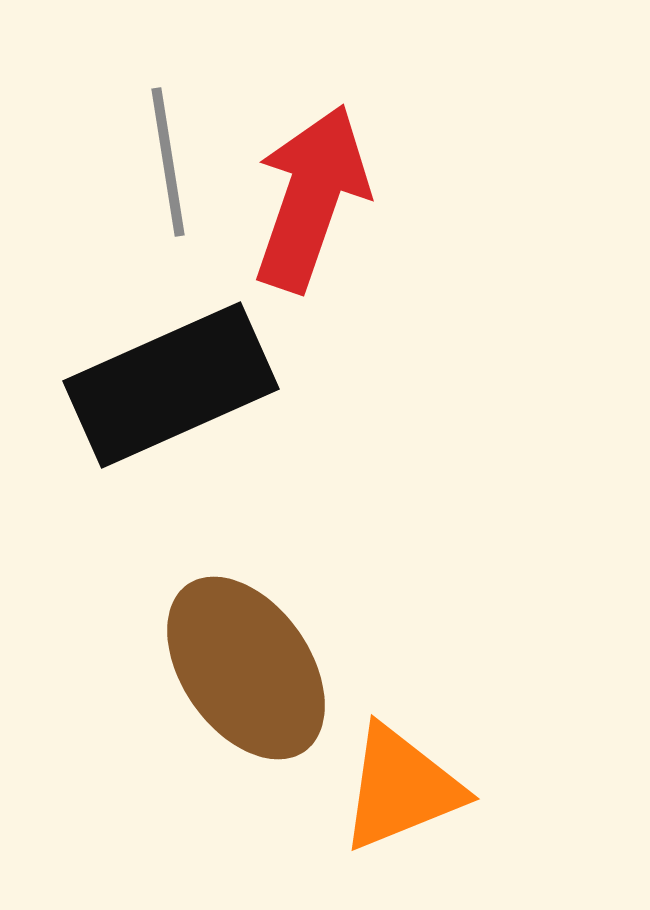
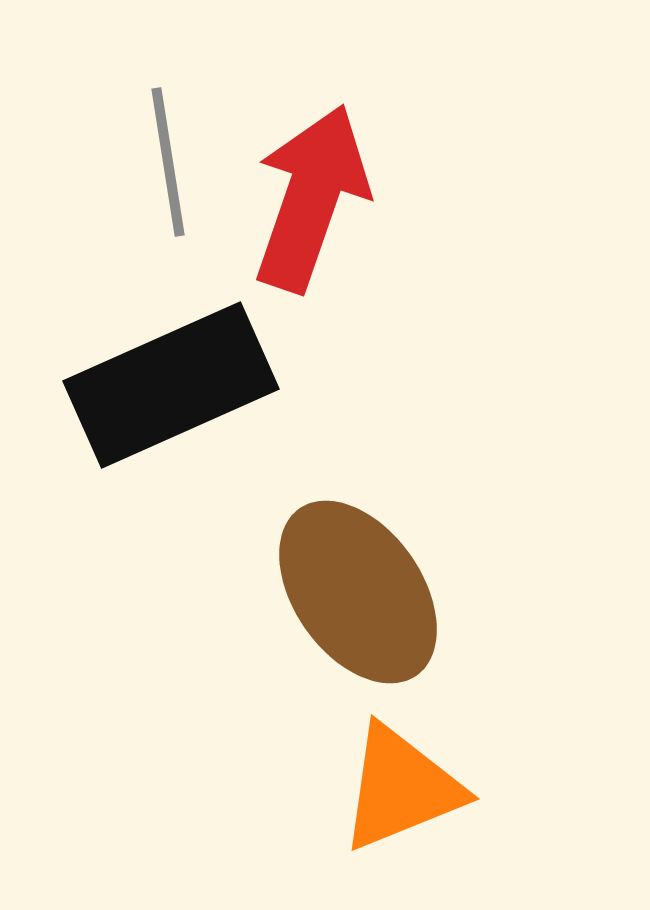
brown ellipse: moved 112 px right, 76 px up
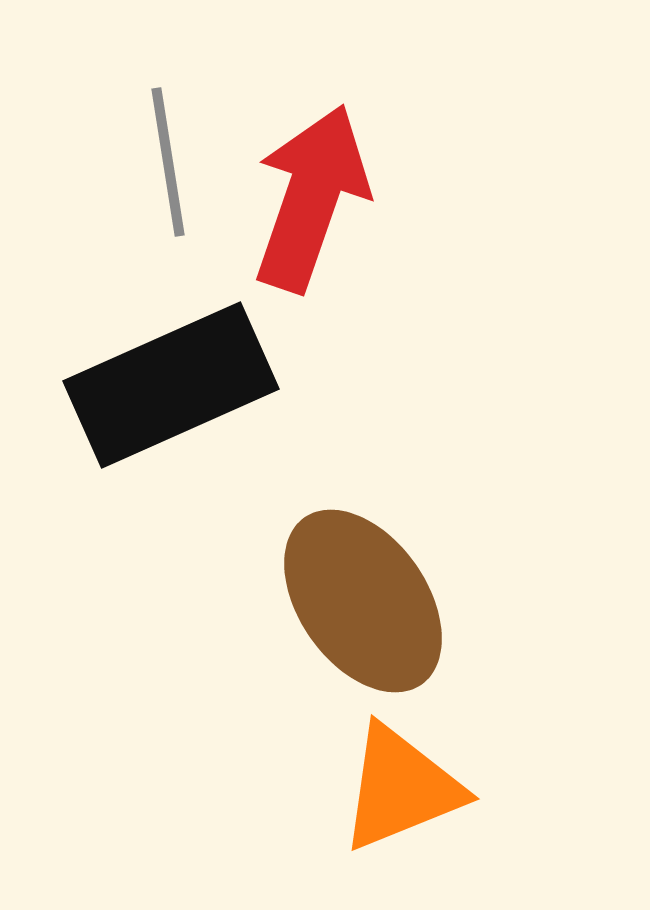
brown ellipse: moved 5 px right, 9 px down
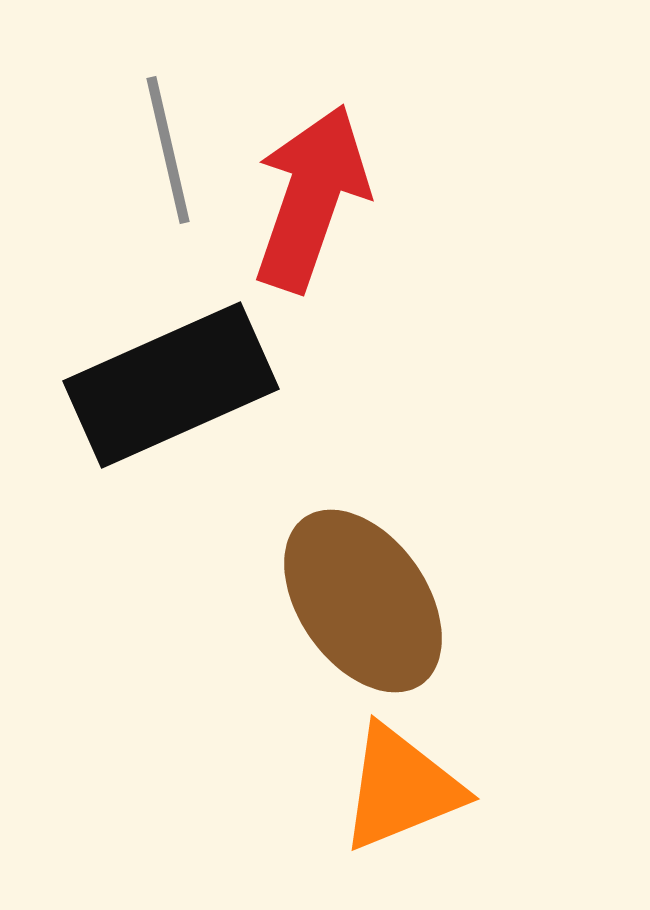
gray line: moved 12 px up; rotated 4 degrees counterclockwise
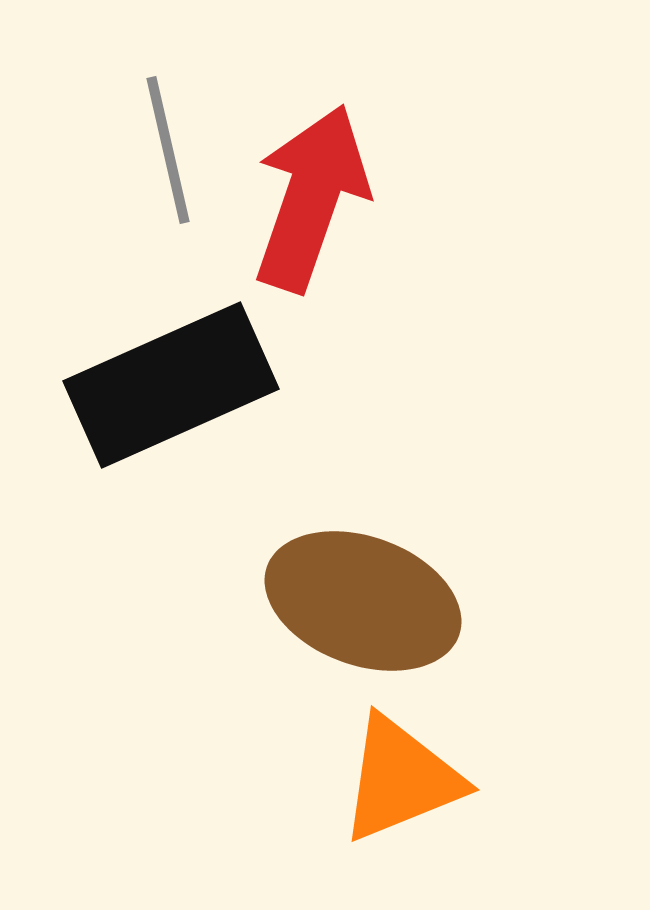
brown ellipse: rotated 35 degrees counterclockwise
orange triangle: moved 9 px up
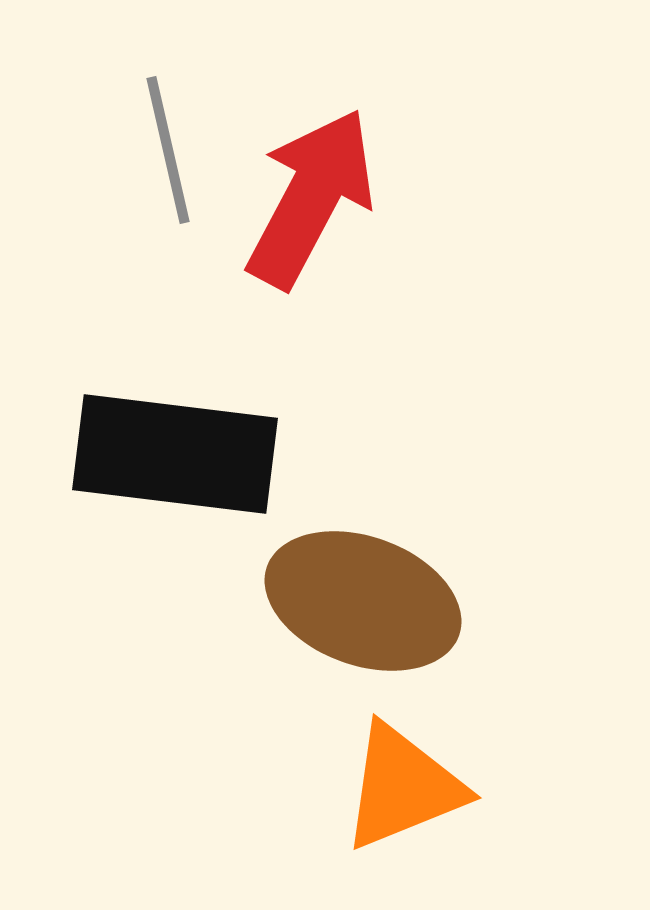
red arrow: rotated 9 degrees clockwise
black rectangle: moved 4 px right, 69 px down; rotated 31 degrees clockwise
orange triangle: moved 2 px right, 8 px down
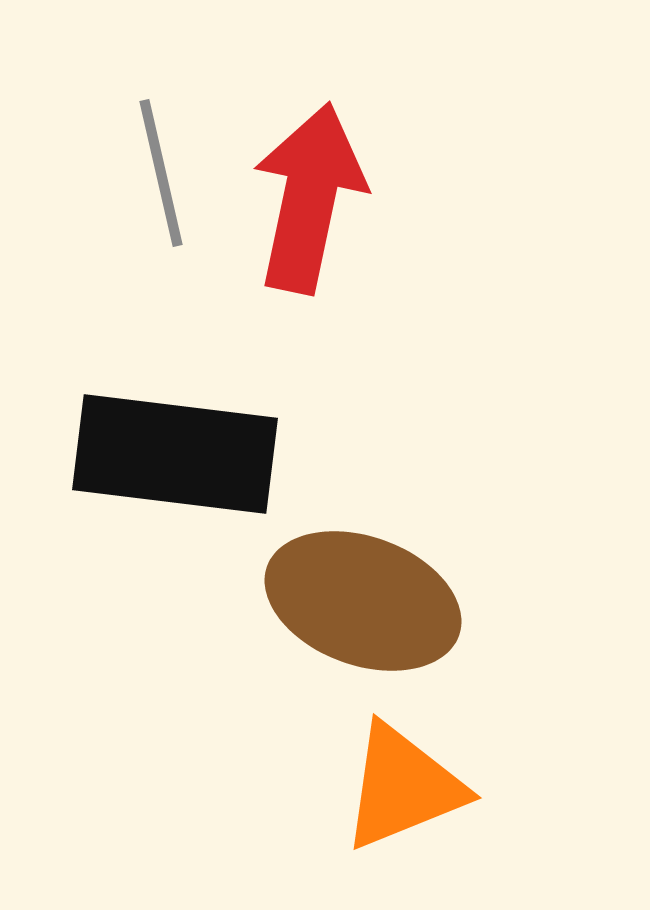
gray line: moved 7 px left, 23 px down
red arrow: moved 2 px left; rotated 16 degrees counterclockwise
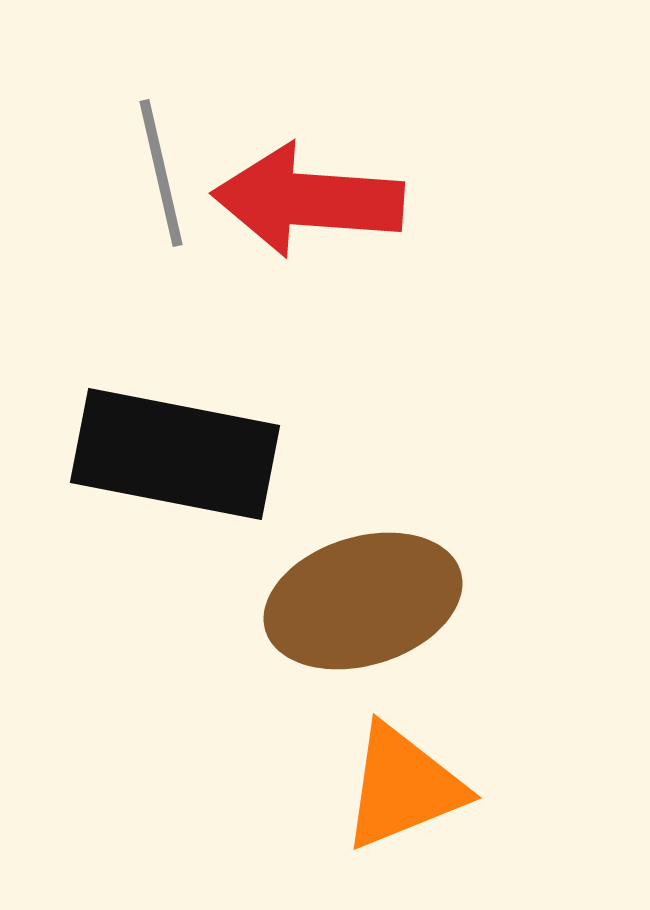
red arrow: moved 1 px left, 2 px down; rotated 98 degrees counterclockwise
black rectangle: rotated 4 degrees clockwise
brown ellipse: rotated 37 degrees counterclockwise
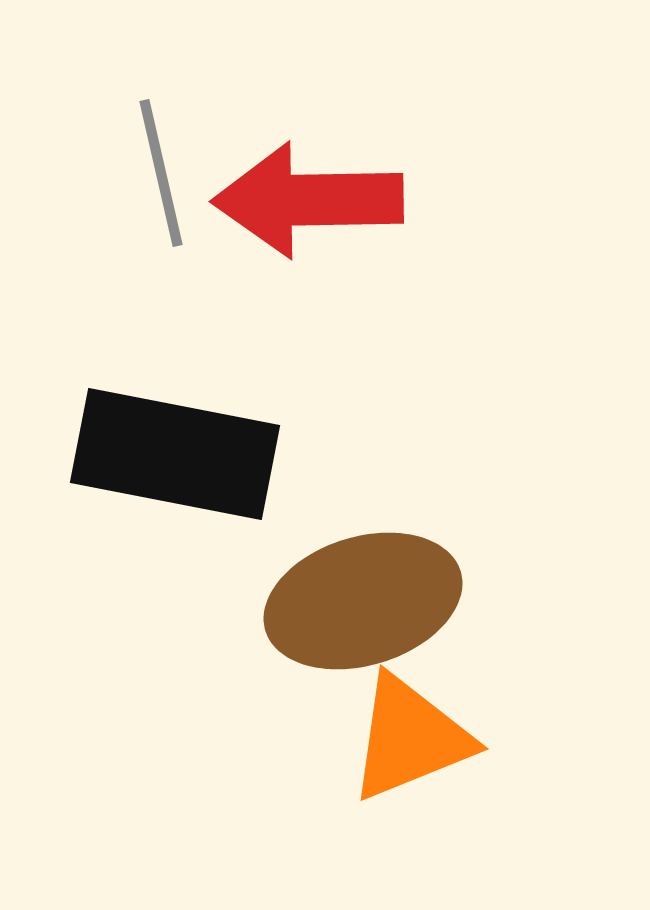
red arrow: rotated 5 degrees counterclockwise
orange triangle: moved 7 px right, 49 px up
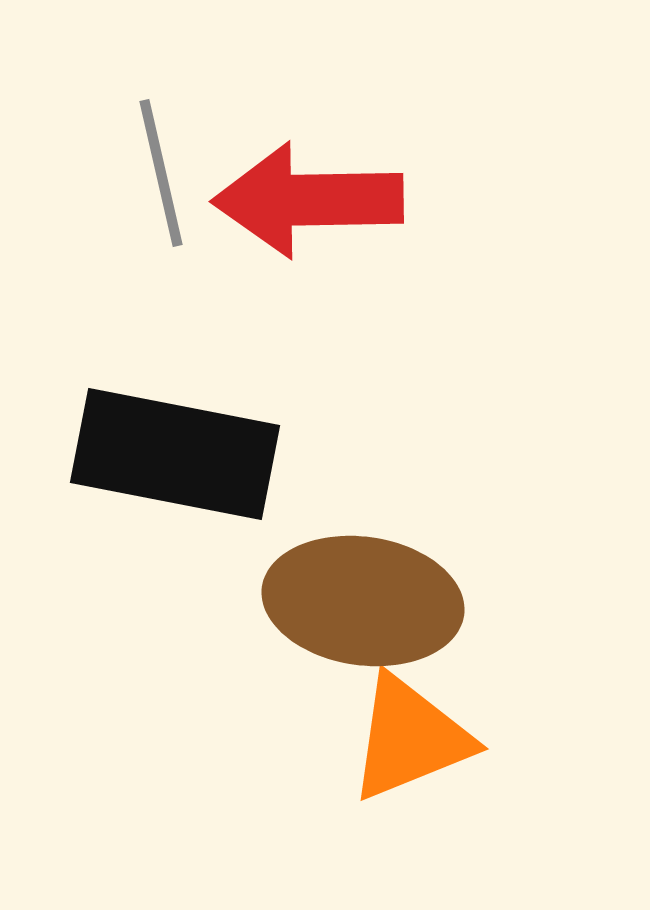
brown ellipse: rotated 25 degrees clockwise
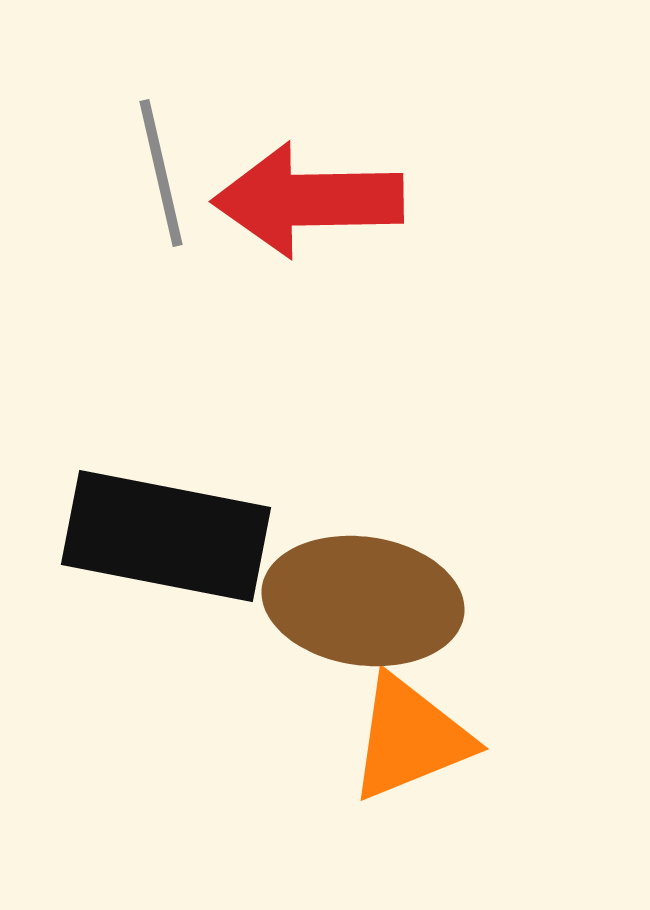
black rectangle: moved 9 px left, 82 px down
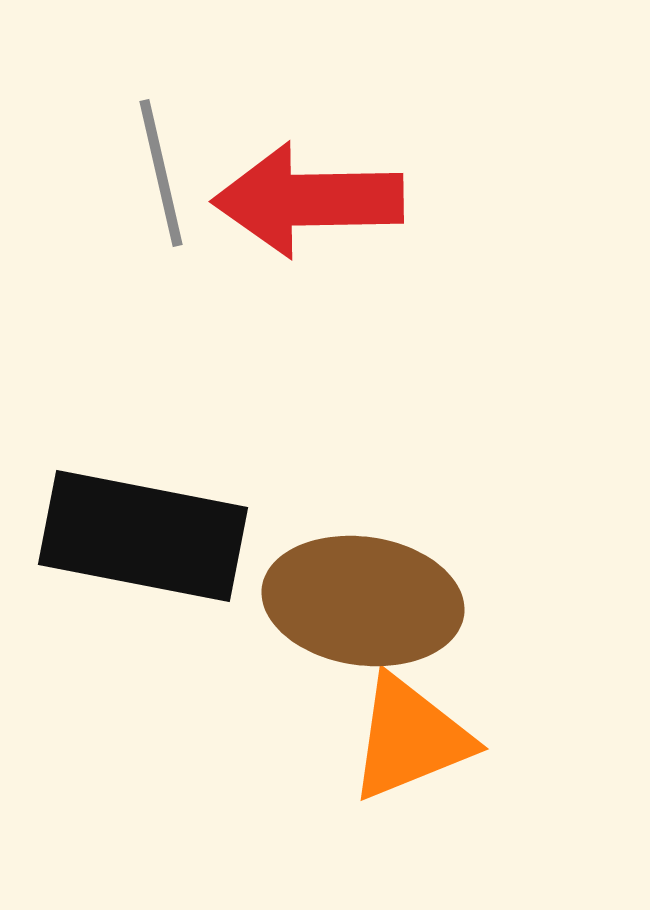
black rectangle: moved 23 px left
